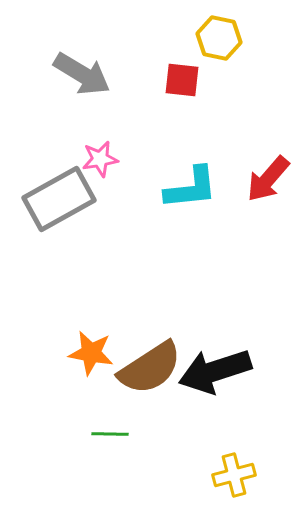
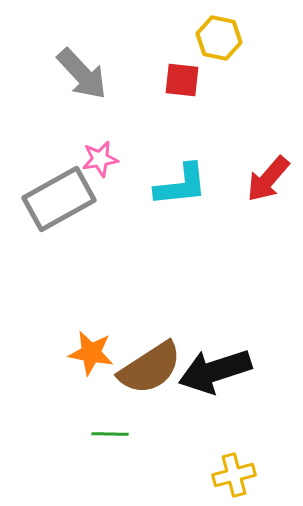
gray arrow: rotated 16 degrees clockwise
cyan L-shape: moved 10 px left, 3 px up
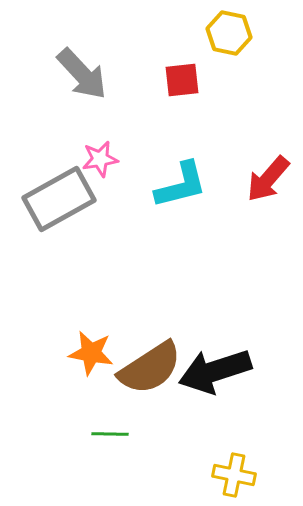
yellow hexagon: moved 10 px right, 5 px up
red square: rotated 12 degrees counterclockwise
cyan L-shape: rotated 8 degrees counterclockwise
yellow cross: rotated 27 degrees clockwise
